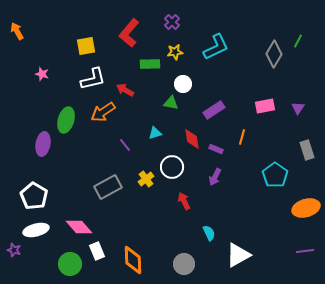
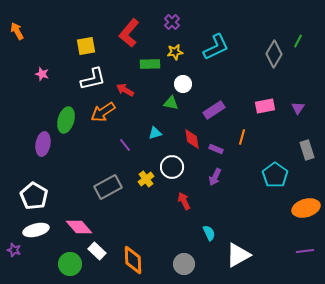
white rectangle at (97, 251): rotated 24 degrees counterclockwise
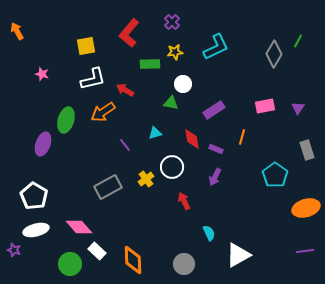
purple ellipse at (43, 144): rotated 10 degrees clockwise
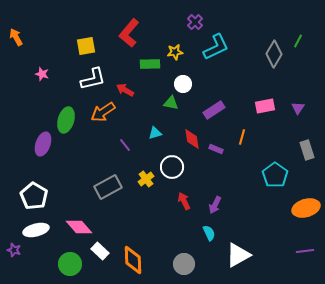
purple cross at (172, 22): moved 23 px right
orange arrow at (17, 31): moved 1 px left, 6 px down
purple arrow at (215, 177): moved 28 px down
white rectangle at (97, 251): moved 3 px right
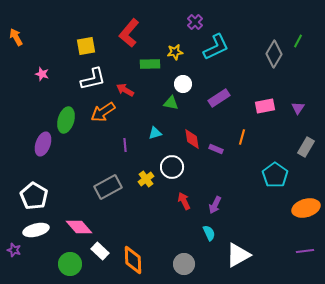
purple rectangle at (214, 110): moved 5 px right, 12 px up
purple line at (125, 145): rotated 32 degrees clockwise
gray rectangle at (307, 150): moved 1 px left, 3 px up; rotated 48 degrees clockwise
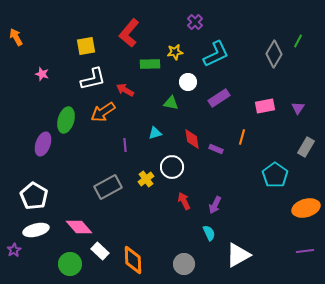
cyan L-shape at (216, 47): moved 7 px down
white circle at (183, 84): moved 5 px right, 2 px up
purple star at (14, 250): rotated 24 degrees clockwise
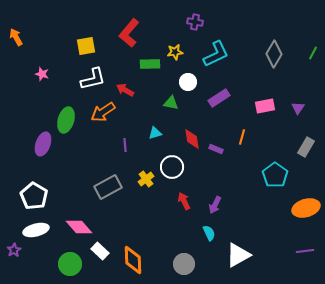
purple cross at (195, 22): rotated 35 degrees counterclockwise
green line at (298, 41): moved 15 px right, 12 px down
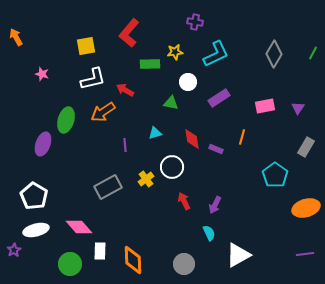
white rectangle at (100, 251): rotated 48 degrees clockwise
purple line at (305, 251): moved 3 px down
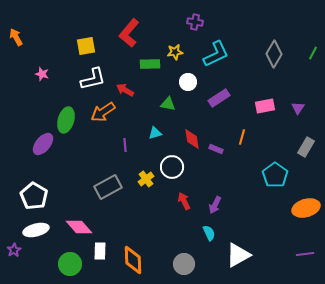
green triangle at (171, 103): moved 3 px left, 1 px down
purple ellipse at (43, 144): rotated 20 degrees clockwise
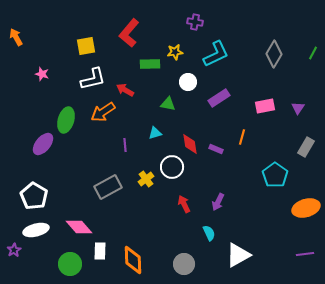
red diamond at (192, 139): moved 2 px left, 5 px down
red arrow at (184, 201): moved 3 px down
purple arrow at (215, 205): moved 3 px right, 3 px up
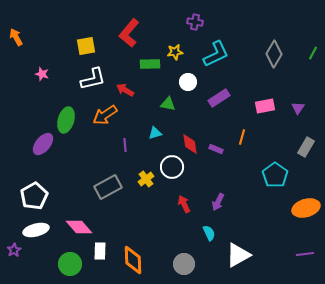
orange arrow at (103, 112): moved 2 px right, 3 px down
white pentagon at (34, 196): rotated 12 degrees clockwise
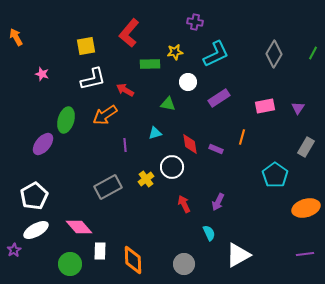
white ellipse at (36, 230): rotated 15 degrees counterclockwise
